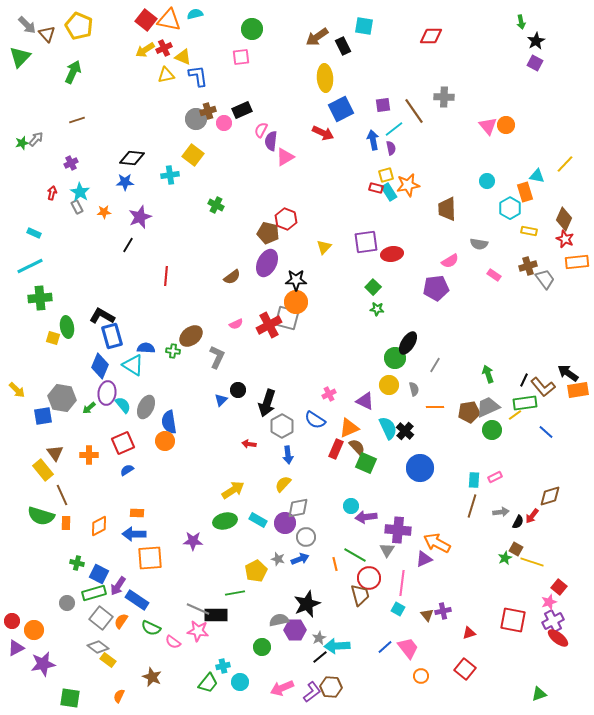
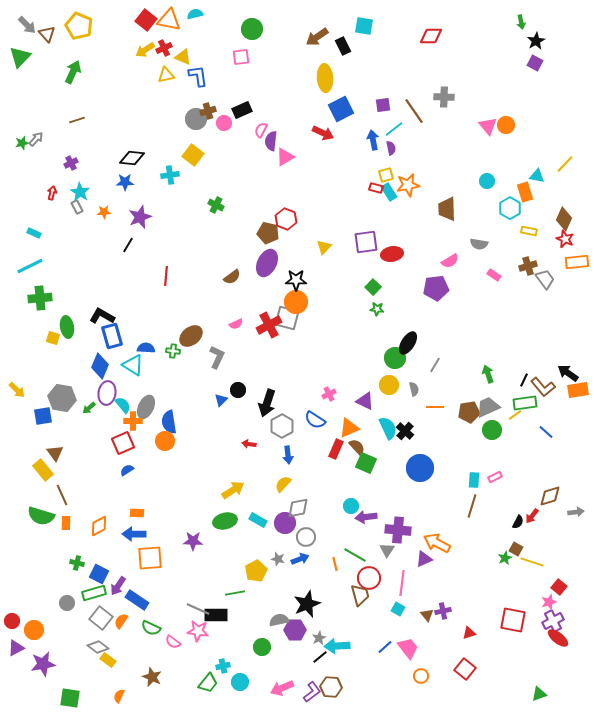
orange cross at (89, 455): moved 44 px right, 34 px up
gray arrow at (501, 512): moved 75 px right
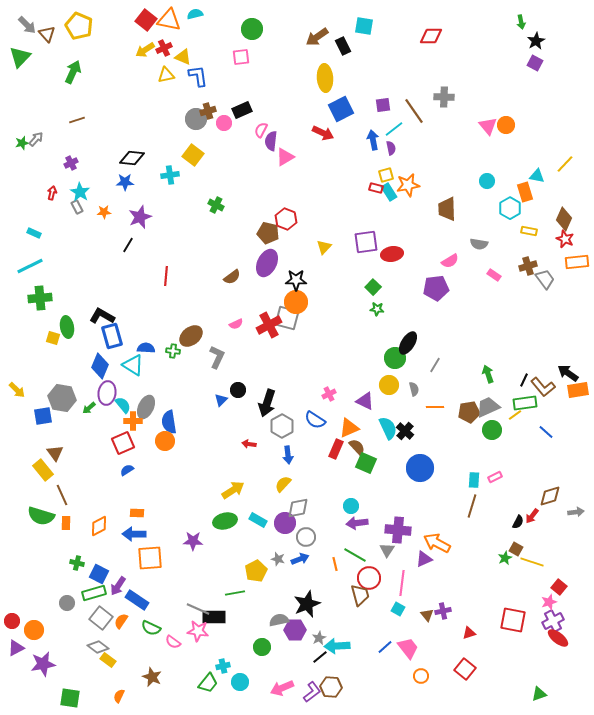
purple arrow at (366, 517): moved 9 px left, 6 px down
black rectangle at (216, 615): moved 2 px left, 2 px down
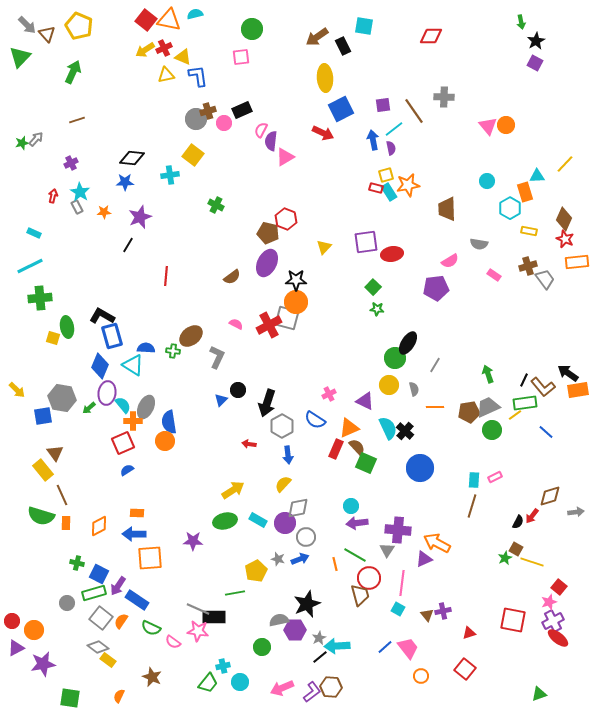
cyan triangle at (537, 176): rotated 14 degrees counterclockwise
red arrow at (52, 193): moved 1 px right, 3 px down
pink semicircle at (236, 324): rotated 128 degrees counterclockwise
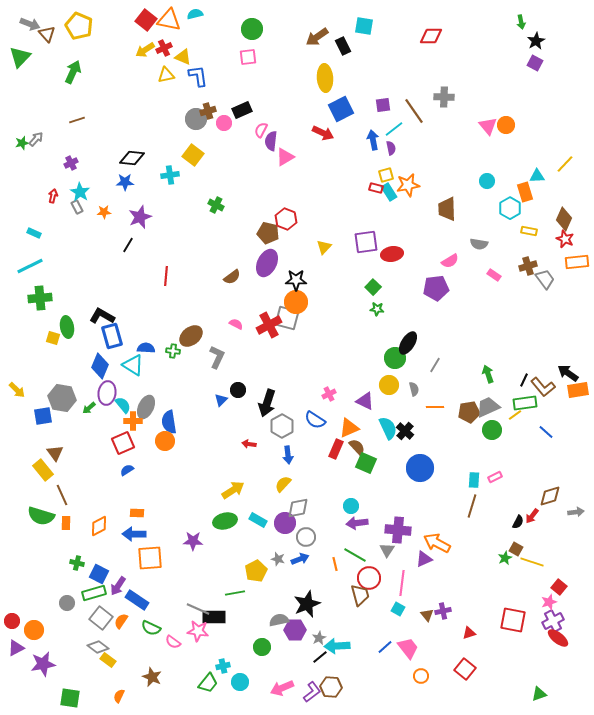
gray arrow at (27, 25): moved 3 px right, 1 px up; rotated 24 degrees counterclockwise
pink square at (241, 57): moved 7 px right
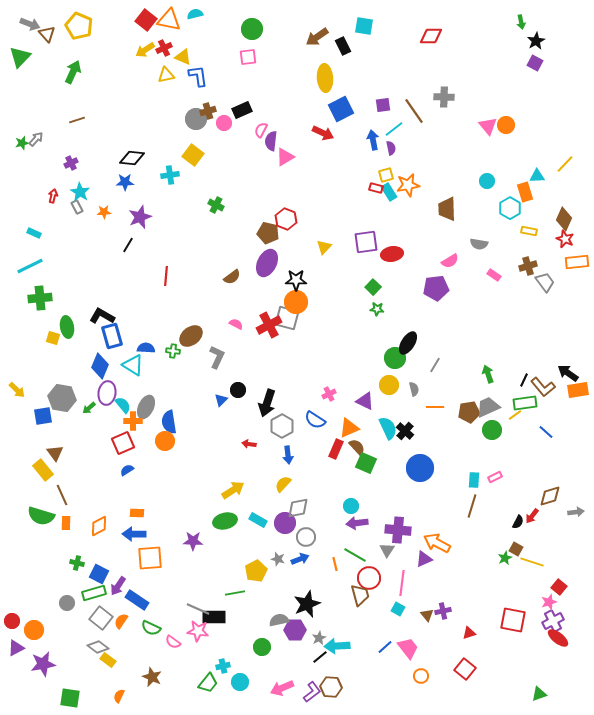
gray trapezoid at (545, 279): moved 3 px down
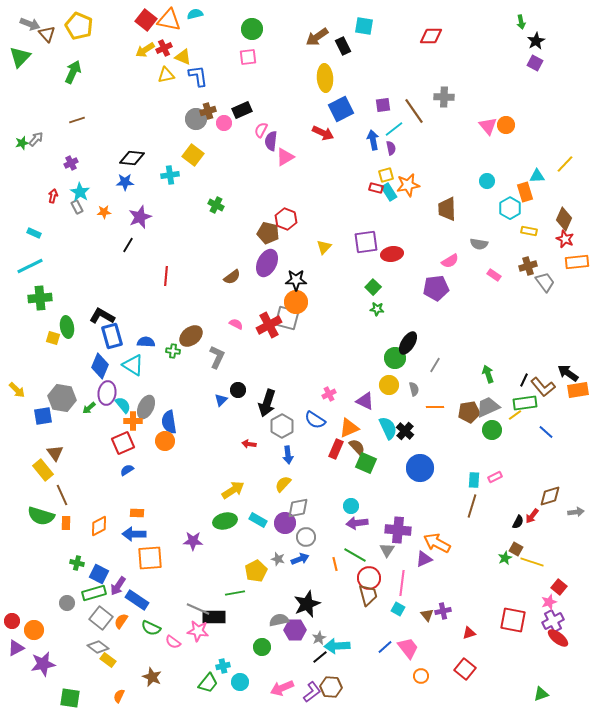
blue semicircle at (146, 348): moved 6 px up
brown trapezoid at (360, 595): moved 8 px right
green triangle at (539, 694): moved 2 px right
